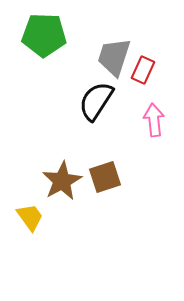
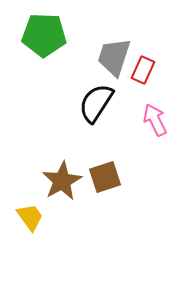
black semicircle: moved 2 px down
pink arrow: moved 1 px right; rotated 20 degrees counterclockwise
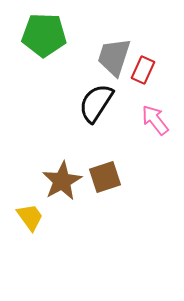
pink arrow: rotated 12 degrees counterclockwise
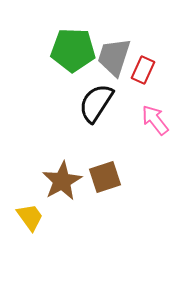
green pentagon: moved 29 px right, 15 px down
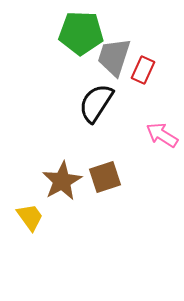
green pentagon: moved 8 px right, 17 px up
pink arrow: moved 7 px right, 15 px down; rotated 20 degrees counterclockwise
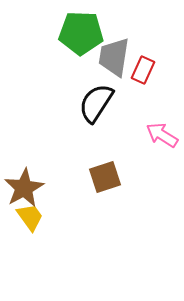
gray trapezoid: rotated 9 degrees counterclockwise
brown star: moved 38 px left, 7 px down
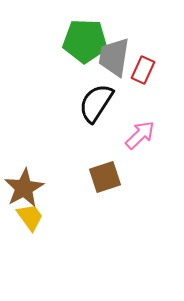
green pentagon: moved 4 px right, 8 px down
pink arrow: moved 22 px left; rotated 104 degrees clockwise
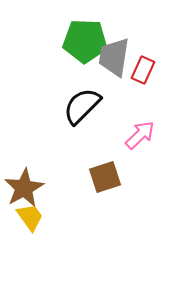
black semicircle: moved 14 px left, 3 px down; rotated 12 degrees clockwise
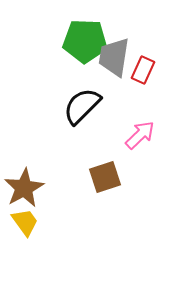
yellow trapezoid: moved 5 px left, 5 px down
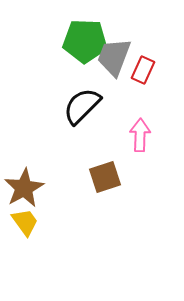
gray trapezoid: rotated 12 degrees clockwise
pink arrow: rotated 44 degrees counterclockwise
